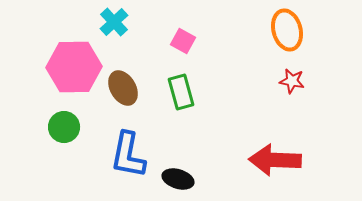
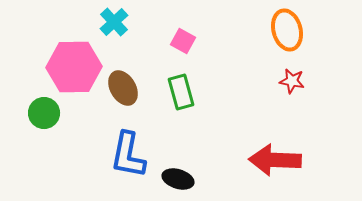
green circle: moved 20 px left, 14 px up
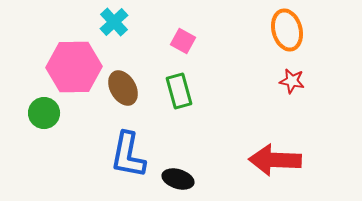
green rectangle: moved 2 px left, 1 px up
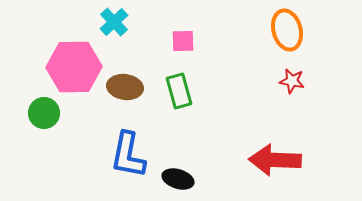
pink square: rotated 30 degrees counterclockwise
brown ellipse: moved 2 px right, 1 px up; rotated 52 degrees counterclockwise
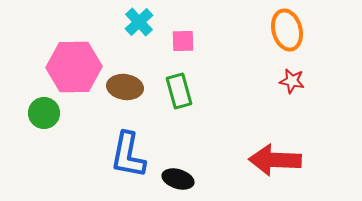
cyan cross: moved 25 px right
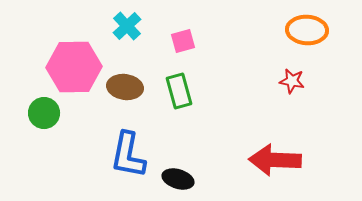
cyan cross: moved 12 px left, 4 px down
orange ellipse: moved 20 px right; rotated 72 degrees counterclockwise
pink square: rotated 15 degrees counterclockwise
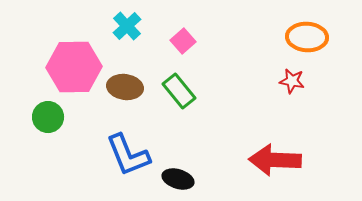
orange ellipse: moved 7 px down
pink square: rotated 25 degrees counterclockwise
green rectangle: rotated 24 degrees counterclockwise
green circle: moved 4 px right, 4 px down
blue L-shape: rotated 33 degrees counterclockwise
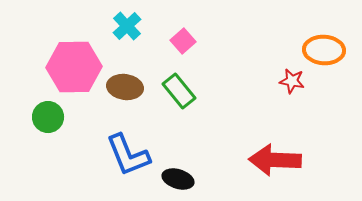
orange ellipse: moved 17 px right, 13 px down
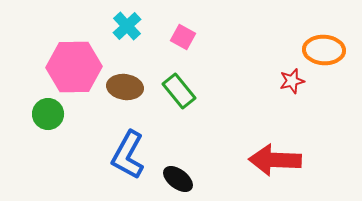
pink square: moved 4 px up; rotated 20 degrees counterclockwise
red star: rotated 25 degrees counterclockwise
green circle: moved 3 px up
blue L-shape: rotated 51 degrees clockwise
black ellipse: rotated 20 degrees clockwise
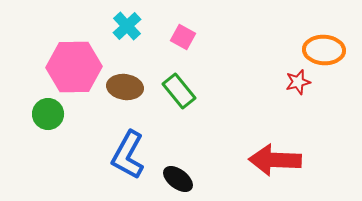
red star: moved 6 px right, 1 px down
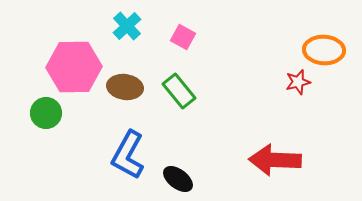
green circle: moved 2 px left, 1 px up
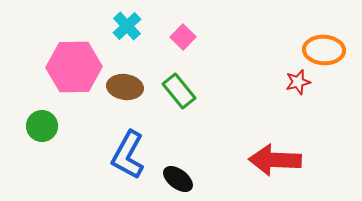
pink square: rotated 15 degrees clockwise
green circle: moved 4 px left, 13 px down
